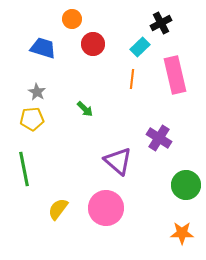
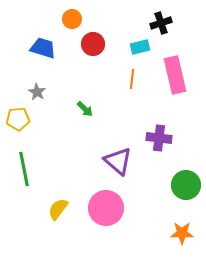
black cross: rotated 10 degrees clockwise
cyan rectangle: rotated 30 degrees clockwise
yellow pentagon: moved 14 px left
purple cross: rotated 25 degrees counterclockwise
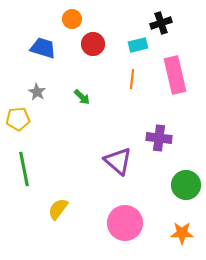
cyan rectangle: moved 2 px left, 2 px up
green arrow: moved 3 px left, 12 px up
pink circle: moved 19 px right, 15 px down
